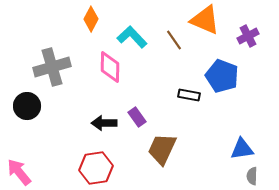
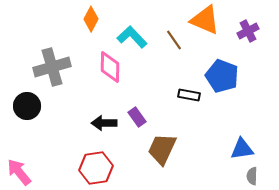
purple cross: moved 5 px up
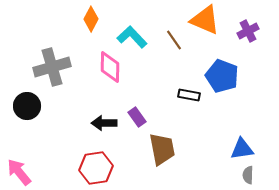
brown trapezoid: rotated 144 degrees clockwise
gray semicircle: moved 4 px left, 1 px up
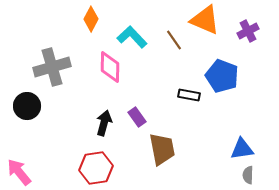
black arrow: rotated 105 degrees clockwise
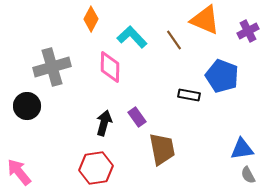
gray semicircle: rotated 30 degrees counterclockwise
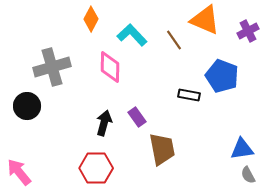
cyan L-shape: moved 2 px up
red hexagon: rotated 8 degrees clockwise
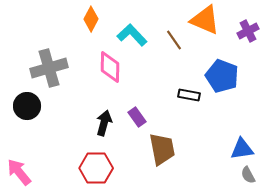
gray cross: moved 3 px left, 1 px down
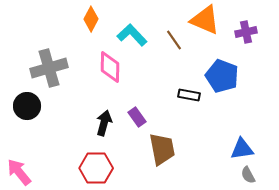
purple cross: moved 2 px left, 1 px down; rotated 15 degrees clockwise
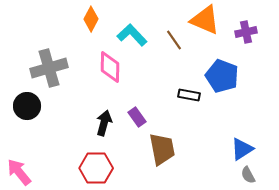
blue triangle: rotated 25 degrees counterclockwise
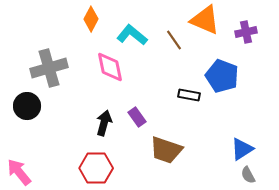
cyan L-shape: rotated 8 degrees counterclockwise
pink diamond: rotated 12 degrees counterclockwise
brown trapezoid: moved 4 px right, 1 px down; rotated 120 degrees clockwise
